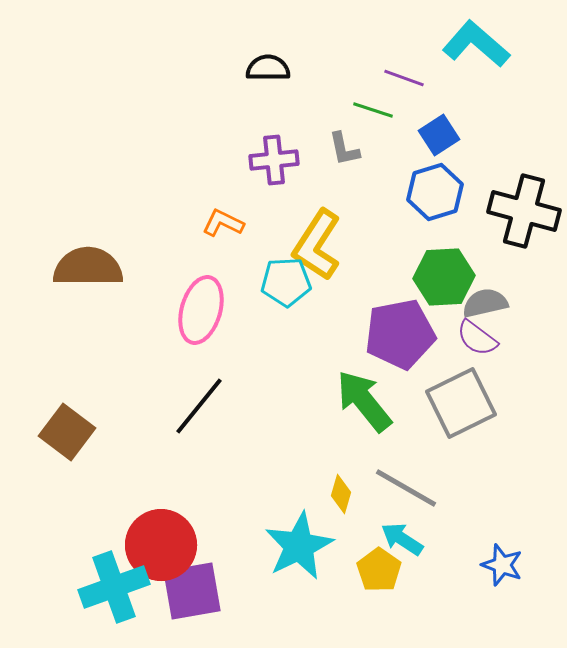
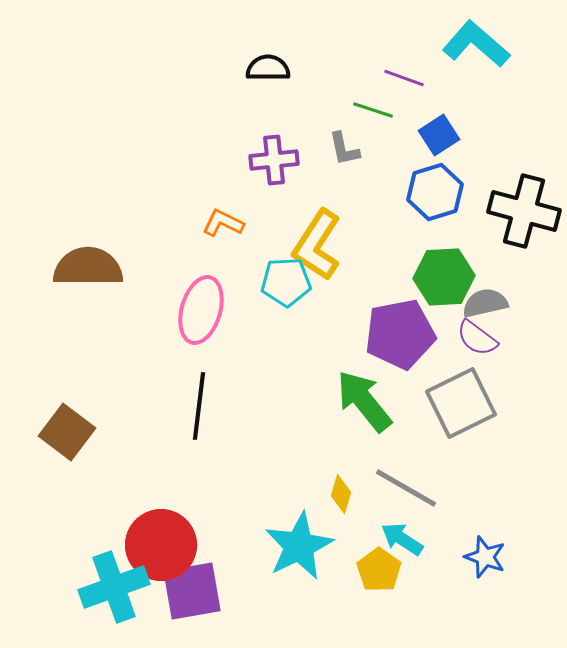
black line: rotated 32 degrees counterclockwise
blue star: moved 17 px left, 8 px up
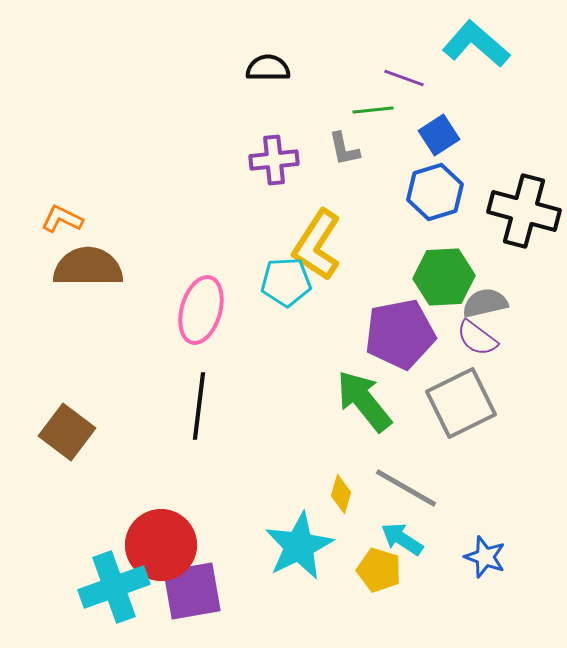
green line: rotated 24 degrees counterclockwise
orange L-shape: moved 161 px left, 4 px up
yellow pentagon: rotated 18 degrees counterclockwise
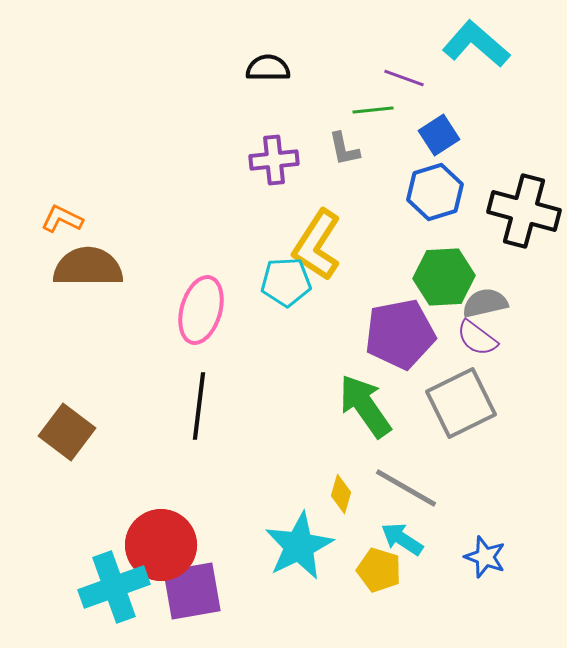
green arrow: moved 1 px right, 5 px down; rotated 4 degrees clockwise
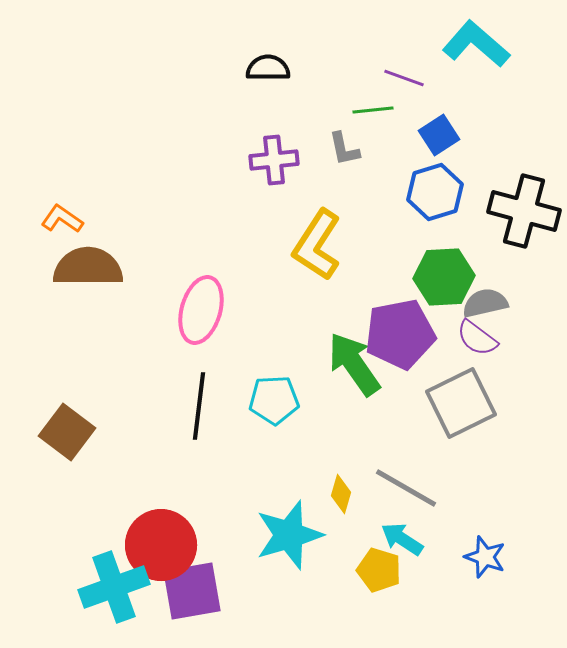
orange L-shape: rotated 9 degrees clockwise
cyan pentagon: moved 12 px left, 118 px down
green arrow: moved 11 px left, 42 px up
cyan star: moved 10 px left, 11 px up; rotated 10 degrees clockwise
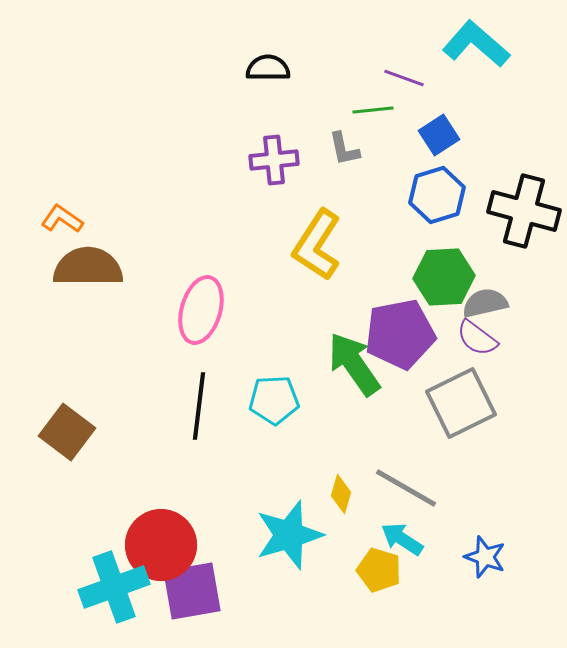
blue hexagon: moved 2 px right, 3 px down
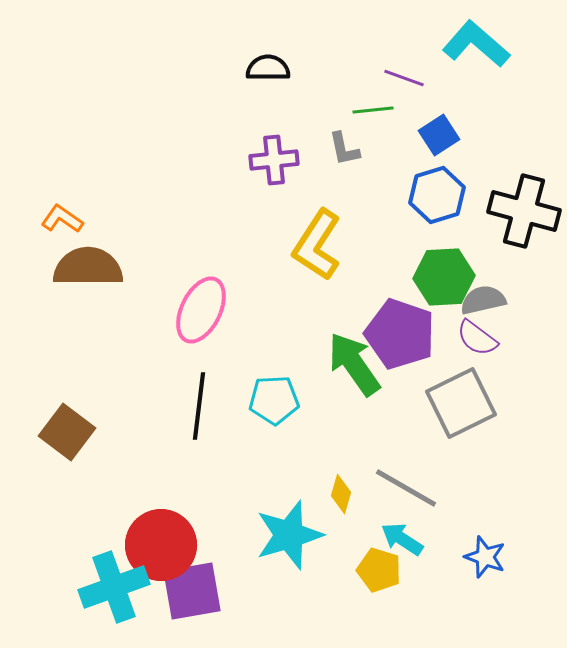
gray semicircle: moved 2 px left, 3 px up
pink ellipse: rotated 10 degrees clockwise
purple pentagon: rotated 30 degrees clockwise
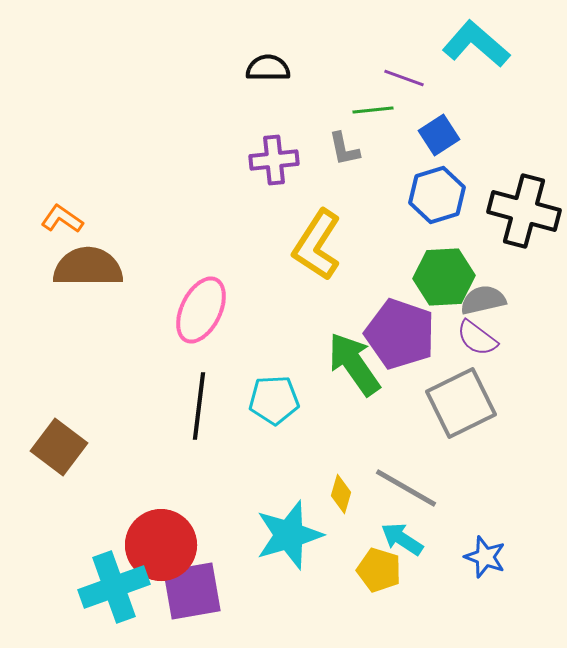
brown square: moved 8 px left, 15 px down
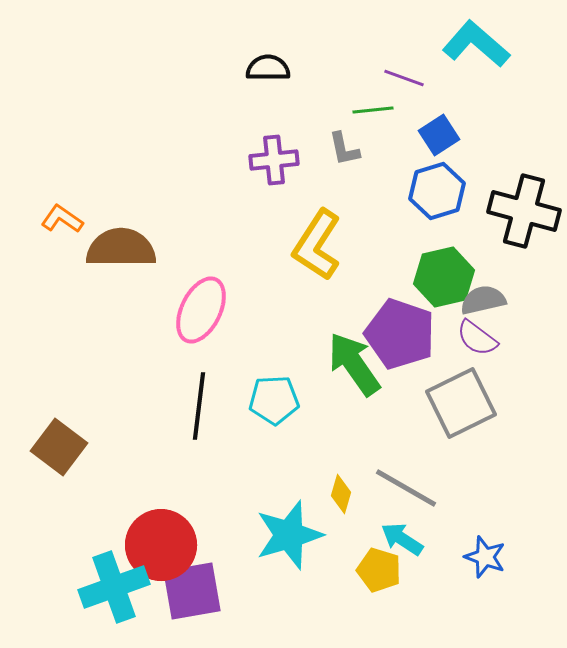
blue hexagon: moved 4 px up
brown semicircle: moved 33 px right, 19 px up
green hexagon: rotated 10 degrees counterclockwise
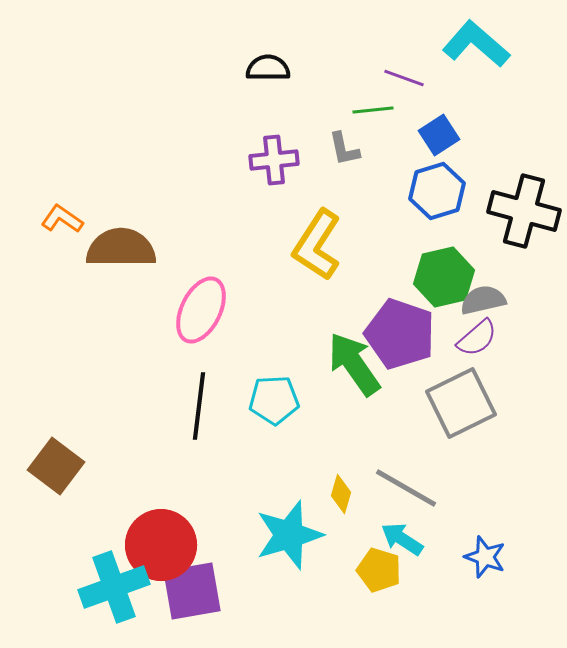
purple semicircle: rotated 78 degrees counterclockwise
brown square: moved 3 px left, 19 px down
